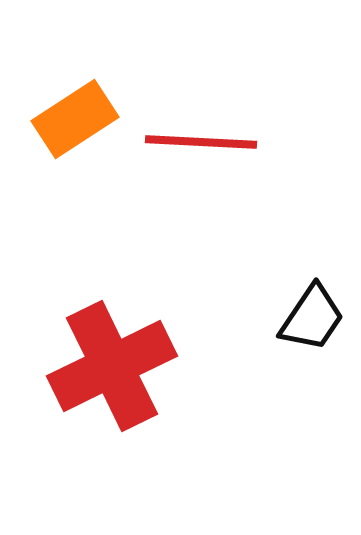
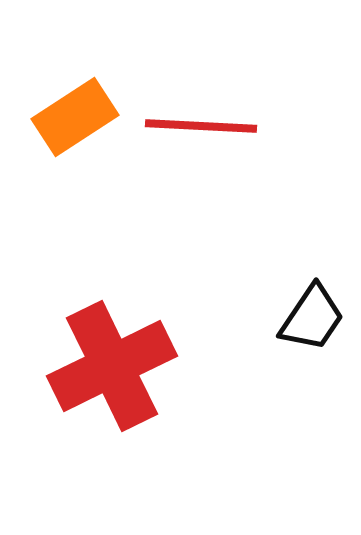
orange rectangle: moved 2 px up
red line: moved 16 px up
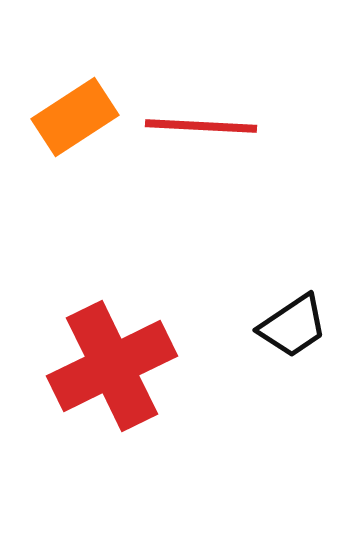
black trapezoid: moved 19 px left, 8 px down; rotated 22 degrees clockwise
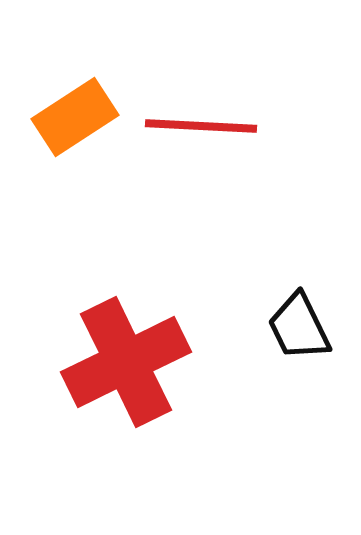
black trapezoid: moved 6 px right, 1 px down; rotated 98 degrees clockwise
red cross: moved 14 px right, 4 px up
